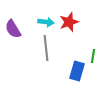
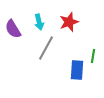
cyan arrow: moved 7 px left; rotated 70 degrees clockwise
gray line: rotated 35 degrees clockwise
blue rectangle: moved 1 px up; rotated 12 degrees counterclockwise
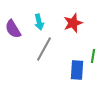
red star: moved 4 px right, 1 px down
gray line: moved 2 px left, 1 px down
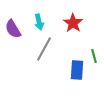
red star: rotated 18 degrees counterclockwise
green line: moved 1 px right; rotated 24 degrees counterclockwise
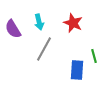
red star: rotated 12 degrees counterclockwise
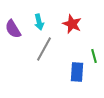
red star: moved 1 px left, 1 px down
blue rectangle: moved 2 px down
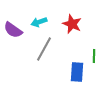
cyan arrow: rotated 84 degrees clockwise
purple semicircle: moved 1 px down; rotated 24 degrees counterclockwise
green line: rotated 16 degrees clockwise
